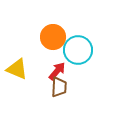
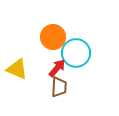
cyan circle: moved 2 px left, 3 px down
red arrow: moved 3 px up
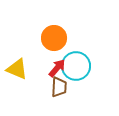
orange circle: moved 1 px right, 1 px down
cyan circle: moved 13 px down
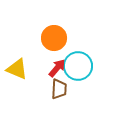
cyan circle: moved 2 px right
brown trapezoid: moved 2 px down
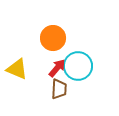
orange circle: moved 1 px left
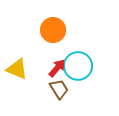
orange circle: moved 8 px up
brown trapezoid: rotated 35 degrees counterclockwise
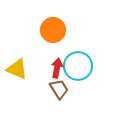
red arrow: rotated 30 degrees counterclockwise
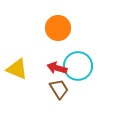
orange circle: moved 5 px right, 2 px up
red arrow: rotated 84 degrees counterclockwise
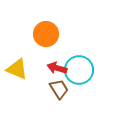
orange circle: moved 12 px left, 6 px down
cyan circle: moved 1 px right, 4 px down
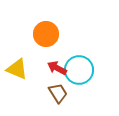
red arrow: rotated 12 degrees clockwise
brown trapezoid: moved 1 px left, 4 px down
